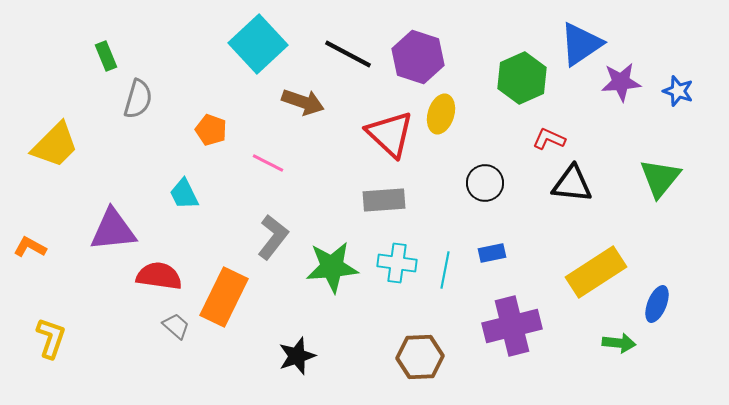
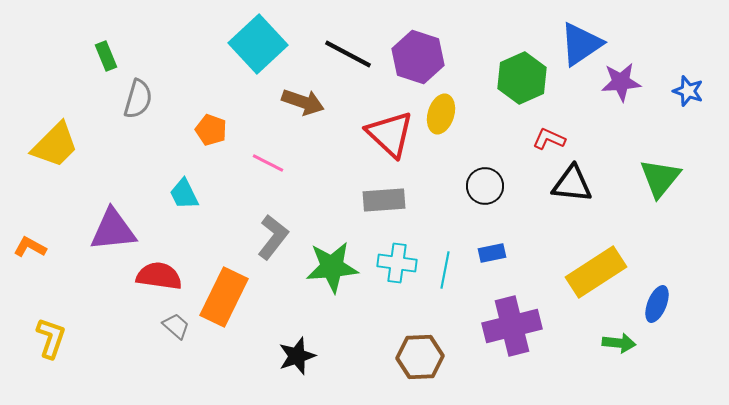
blue star: moved 10 px right
black circle: moved 3 px down
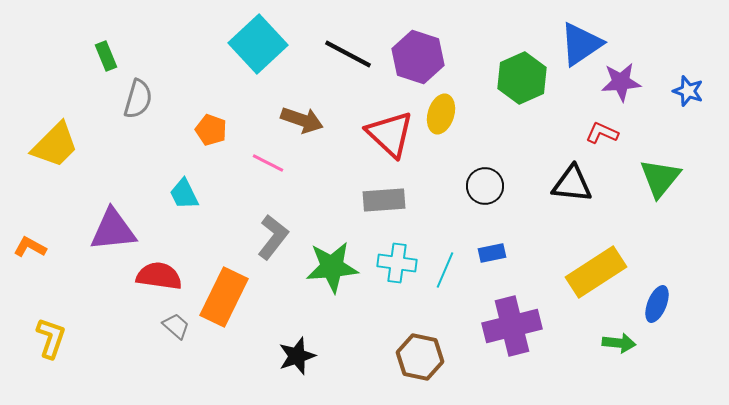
brown arrow: moved 1 px left, 18 px down
red L-shape: moved 53 px right, 6 px up
cyan line: rotated 12 degrees clockwise
brown hexagon: rotated 15 degrees clockwise
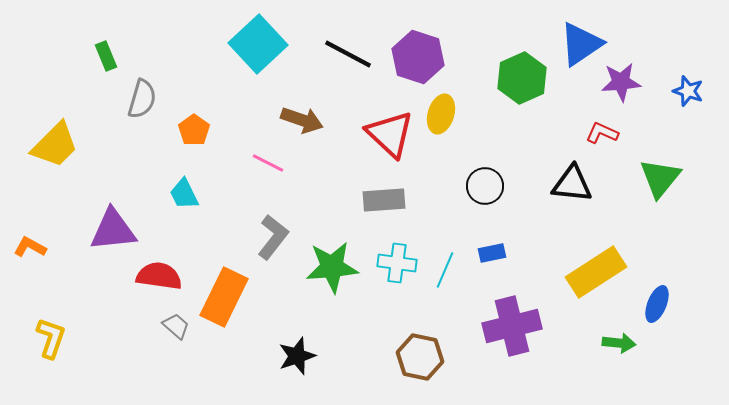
gray semicircle: moved 4 px right
orange pentagon: moved 17 px left; rotated 16 degrees clockwise
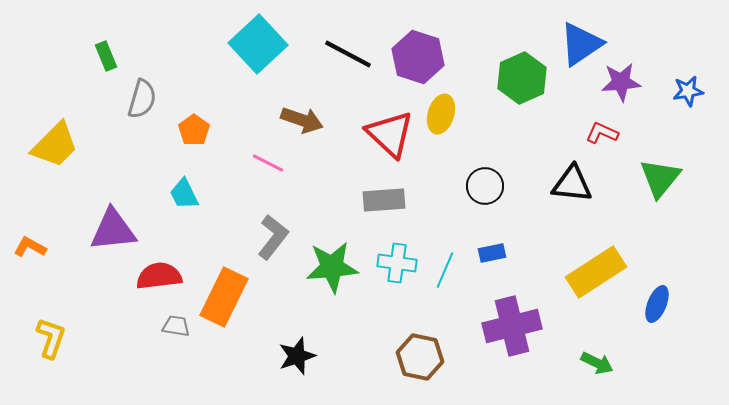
blue star: rotated 28 degrees counterclockwise
red semicircle: rotated 15 degrees counterclockwise
gray trapezoid: rotated 32 degrees counterclockwise
green arrow: moved 22 px left, 20 px down; rotated 20 degrees clockwise
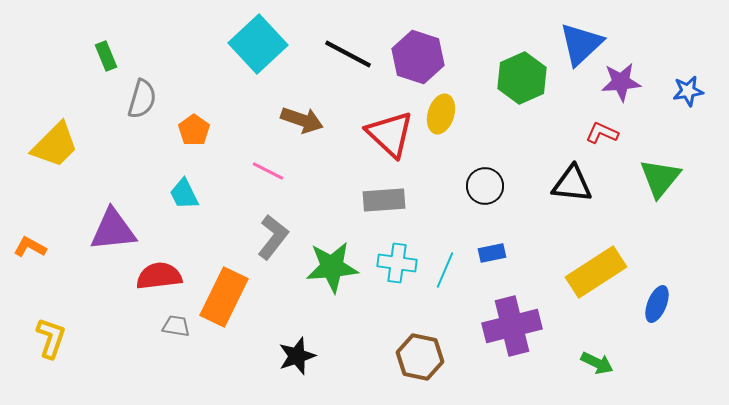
blue triangle: rotated 9 degrees counterclockwise
pink line: moved 8 px down
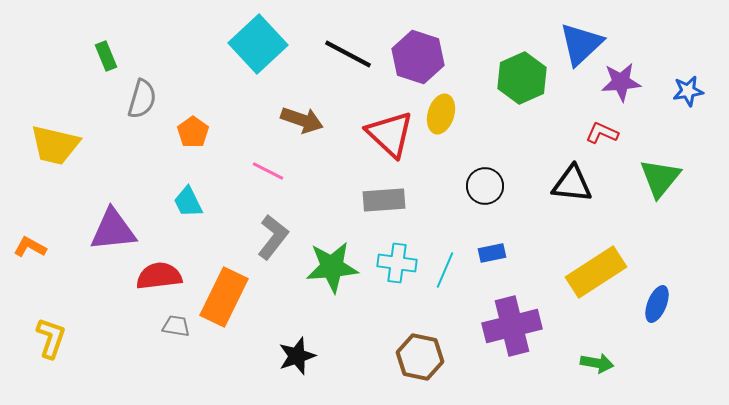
orange pentagon: moved 1 px left, 2 px down
yellow trapezoid: rotated 58 degrees clockwise
cyan trapezoid: moved 4 px right, 8 px down
green arrow: rotated 16 degrees counterclockwise
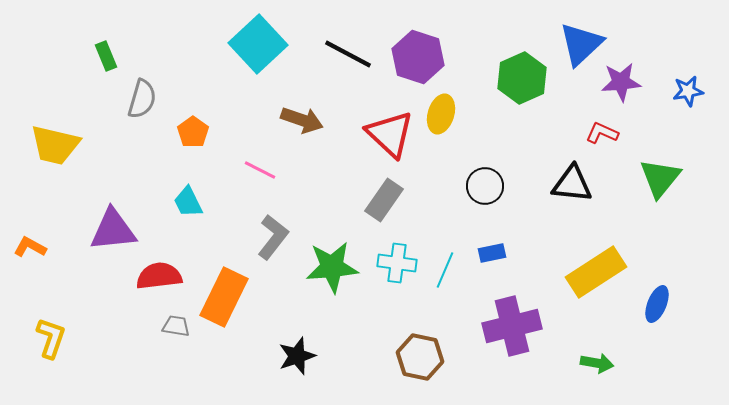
pink line: moved 8 px left, 1 px up
gray rectangle: rotated 51 degrees counterclockwise
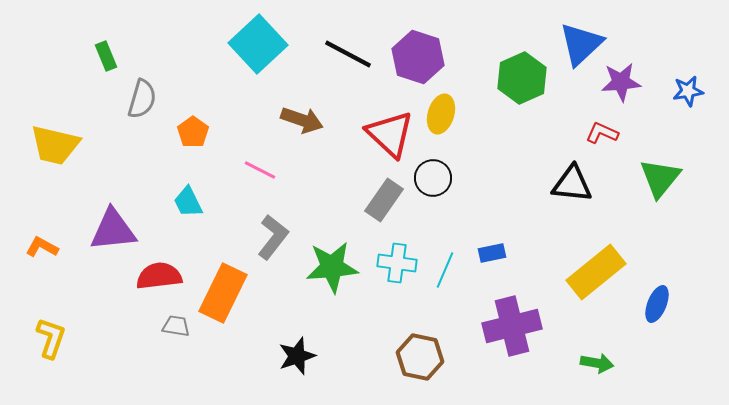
black circle: moved 52 px left, 8 px up
orange L-shape: moved 12 px right
yellow rectangle: rotated 6 degrees counterclockwise
orange rectangle: moved 1 px left, 4 px up
